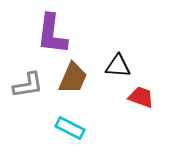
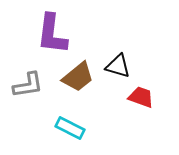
black triangle: rotated 12 degrees clockwise
brown trapezoid: moved 5 px right, 1 px up; rotated 28 degrees clockwise
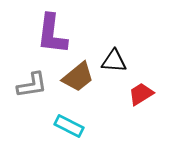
black triangle: moved 4 px left, 5 px up; rotated 12 degrees counterclockwise
gray L-shape: moved 4 px right
red trapezoid: moved 3 px up; rotated 52 degrees counterclockwise
cyan rectangle: moved 1 px left, 2 px up
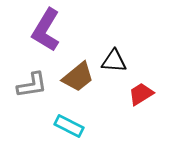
purple L-shape: moved 6 px left, 4 px up; rotated 24 degrees clockwise
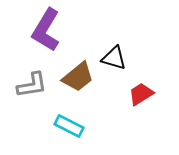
black triangle: moved 3 px up; rotated 12 degrees clockwise
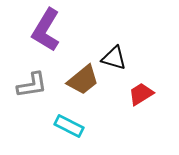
brown trapezoid: moved 5 px right, 3 px down
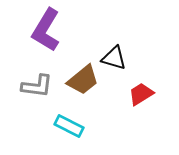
gray L-shape: moved 5 px right, 1 px down; rotated 16 degrees clockwise
